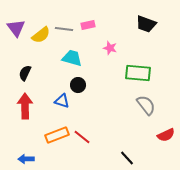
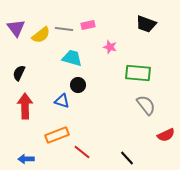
pink star: moved 1 px up
black semicircle: moved 6 px left
red line: moved 15 px down
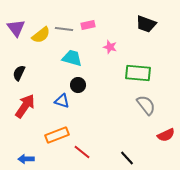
red arrow: rotated 35 degrees clockwise
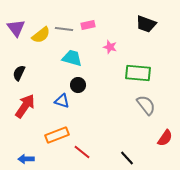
red semicircle: moved 1 px left, 3 px down; rotated 30 degrees counterclockwise
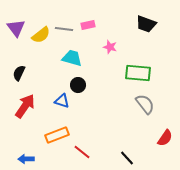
gray semicircle: moved 1 px left, 1 px up
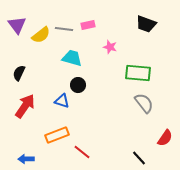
purple triangle: moved 1 px right, 3 px up
gray semicircle: moved 1 px left, 1 px up
black line: moved 12 px right
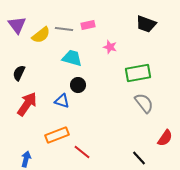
green rectangle: rotated 15 degrees counterclockwise
red arrow: moved 2 px right, 2 px up
blue arrow: rotated 105 degrees clockwise
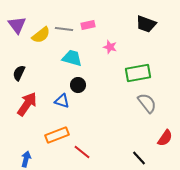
gray semicircle: moved 3 px right
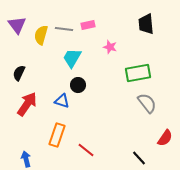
black trapezoid: rotated 65 degrees clockwise
yellow semicircle: rotated 144 degrees clockwise
cyan trapezoid: rotated 75 degrees counterclockwise
orange rectangle: rotated 50 degrees counterclockwise
red line: moved 4 px right, 2 px up
blue arrow: rotated 28 degrees counterclockwise
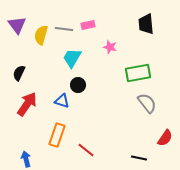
black line: rotated 35 degrees counterclockwise
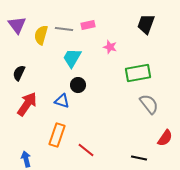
black trapezoid: rotated 25 degrees clockwise
gray semicircle: moved 2 px right, 1 px down
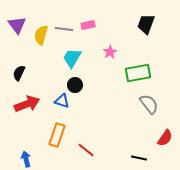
pink star: moved 5 px down; rotated 24 degrees clockwise
black circle: moved 3 px left
red arrow: rotated 35 degrees clockwise
